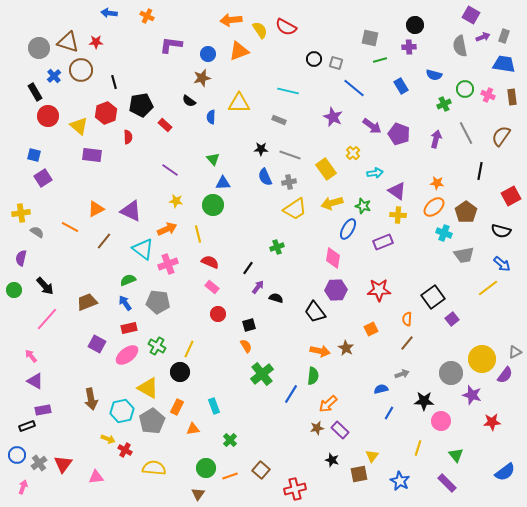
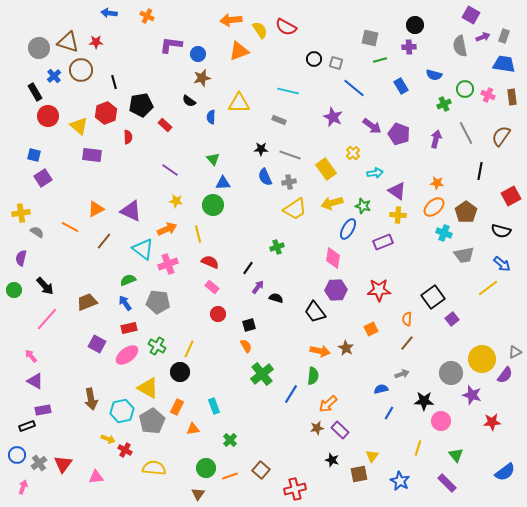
blue circle at (208, 54): moved 10 px left
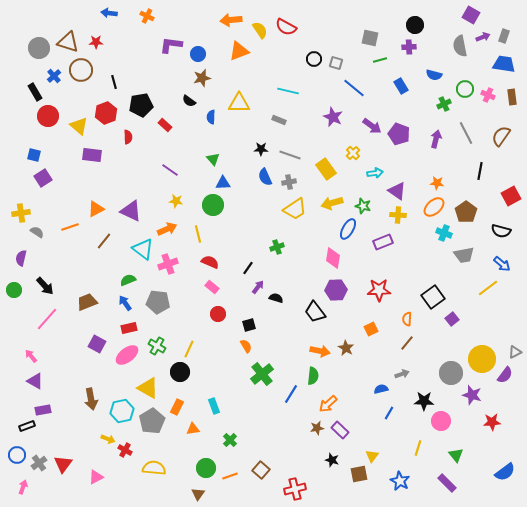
orange line at (70, 227): rotated 48 degrees counterclockwise
pink triangle at (96, 477): rotated 21 degrees counterclockwise
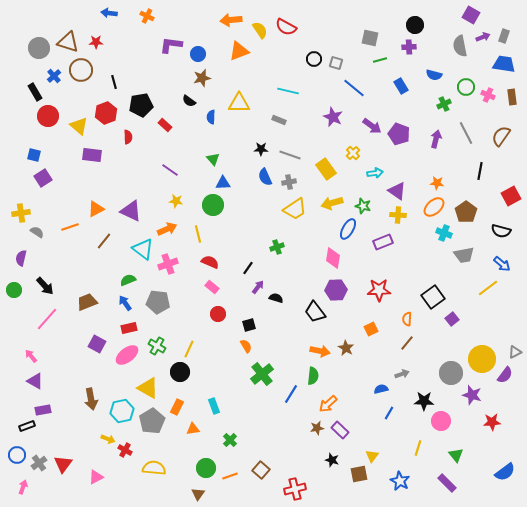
green circle at (465, 89): moved 1 px right, 2 px up
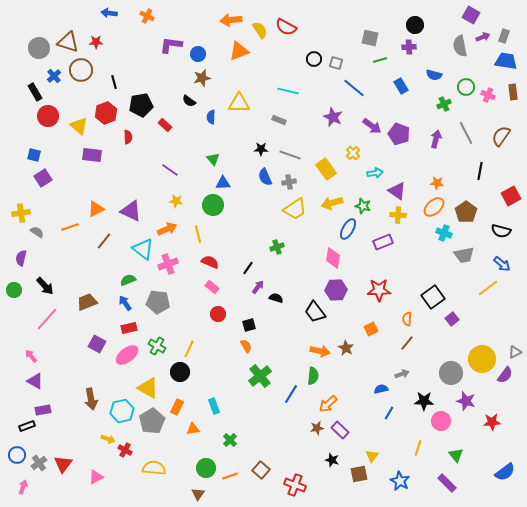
blue trapezoid at (504, 64): moved 2 px right, 3 px up
brown rectangle at (512, 97): moved 1 px right, 5 px up
green cross at (262, 374): moved 2 px left, 2 px down
purple star at (472, 395): moved 6 px left, 6 px down
red cross at (295, 489): moved 4 px up; rotated 35 degrees clockwise
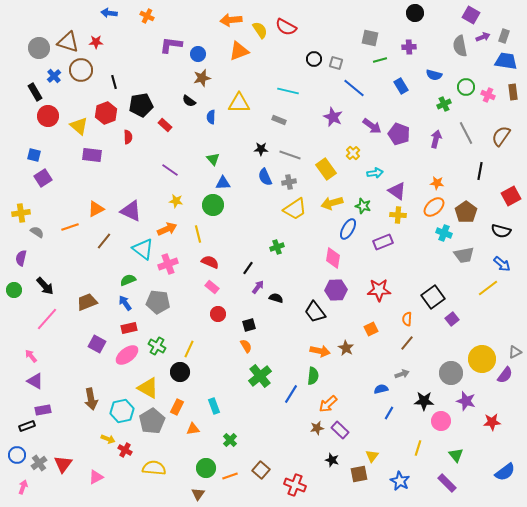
black circle at (415, 25): moved 12 px up
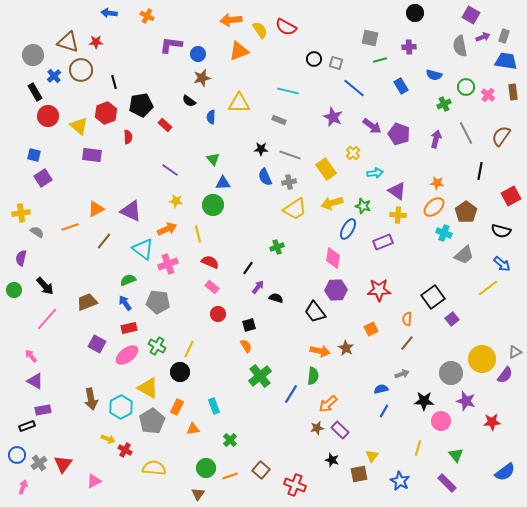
gray circle at (39, 48): moved 6 px left, 7 px down
pink cross at (488, 95): rotated 16 degrees clockwise
gray trapezoid at (464, 255): rotated 30 degrees counterclockwise
cyan hexagon at (122, 411): moved 1 px left, 4 px up; rotated 15 degrees counterclockwise
blue line at (389, 413): moved 5 px left, 2 px up
pink triangle at (96, 477): moved 2 px left, 4 px down
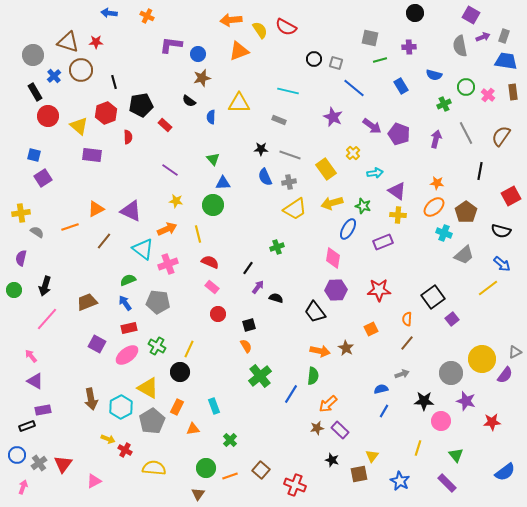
black arrow at (45, 286): rotated 60 degrees clockwise
